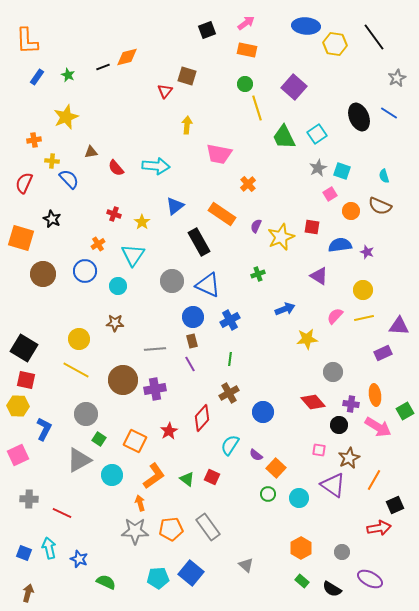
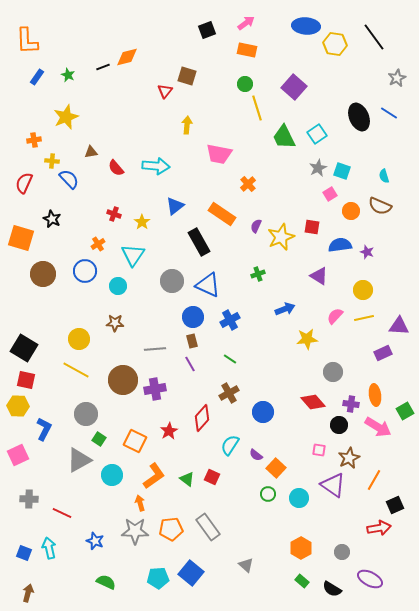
green line at (230, 359): rotated 64 degrees counterclockwise
blue star at (79, 559): moved 16 px right, 18 px up
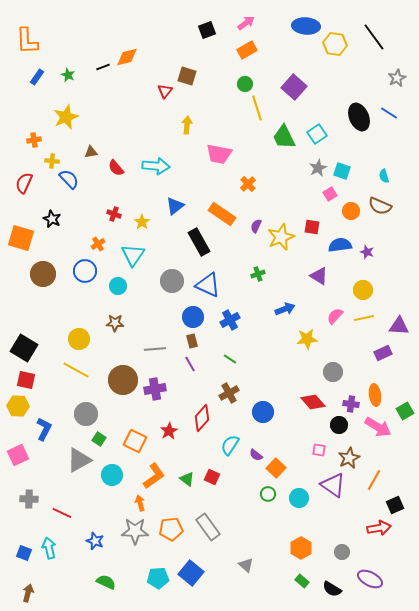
orange rectangle at (247, 50): rotated 42 degrees counterclockwise
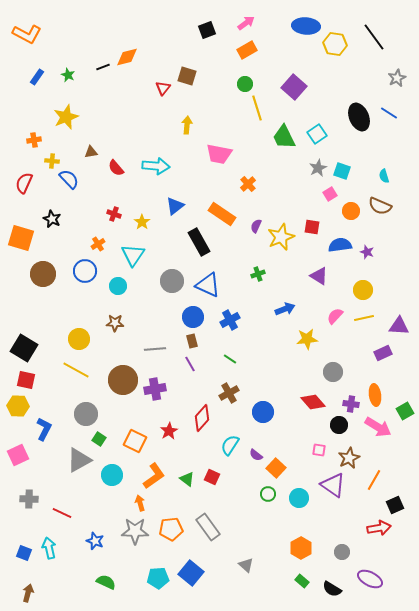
orange L-shape at (27, 41): moved 7 px up; rotated 60 degrees counterclockwise
red triangle at (165, 91): moved 2 px left, 3 px up
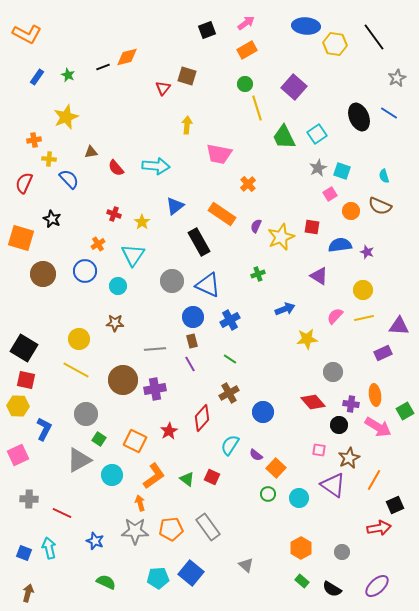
yellow cross at (52, 161): moved 3 px left, 2 px up
purple ellipse at (370, 579): moved 7 px right, 7 px down; rotated 70 degrees counterclockwise
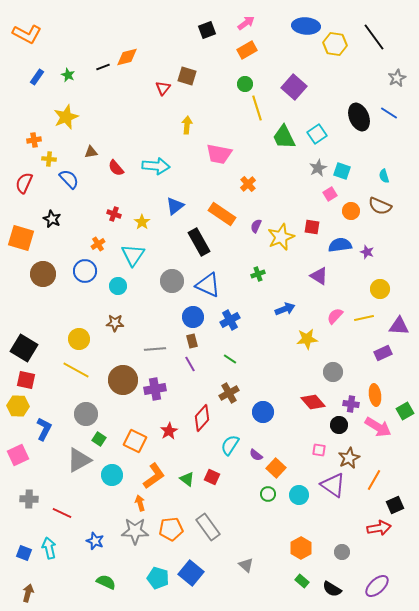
yellow circle at (363, 290): moved 17 px right, 1 px up
cyan circle at (299, 498): moved 3 px up
cyan pentagon at (158, 578): rotated 20 degrees clockwise
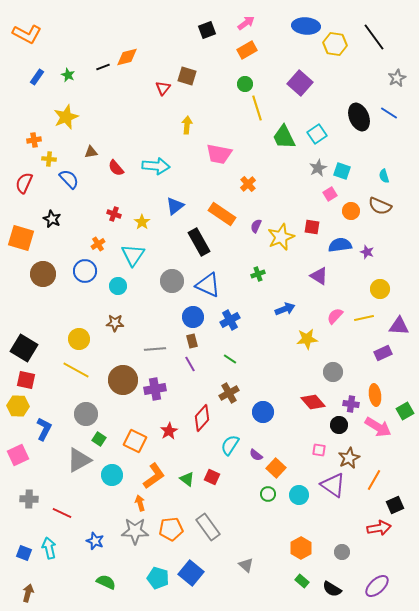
purple square at (294, 87): moved 6 px right, 4 px up
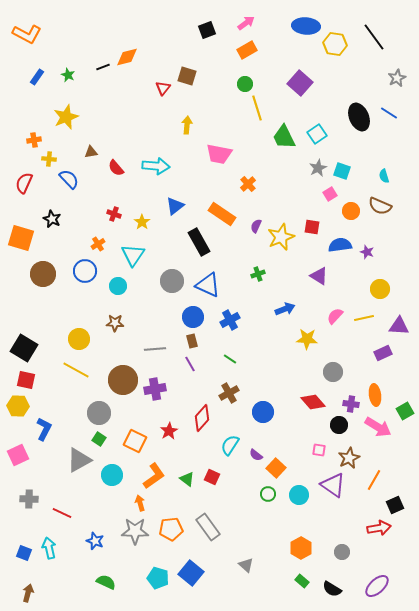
yellow star at (307, 339): rotated 10 degrees clockwise
gray circle at (86, 414): moved 13 px right, 1 px up
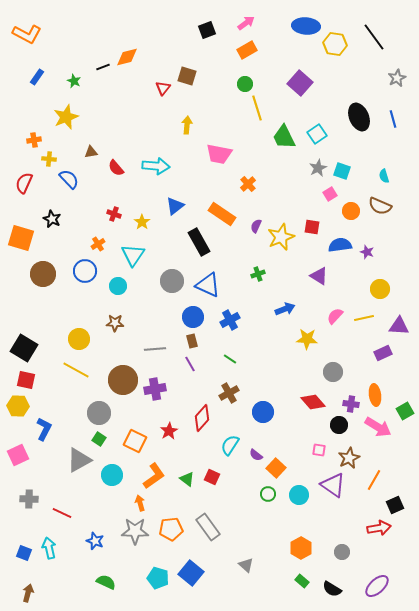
green star at (68, 75): moved 6 px right, 6 px down
blue line at (389, 113): moved 4 px right, 6 px down; rotated 42 degrees clockwise
